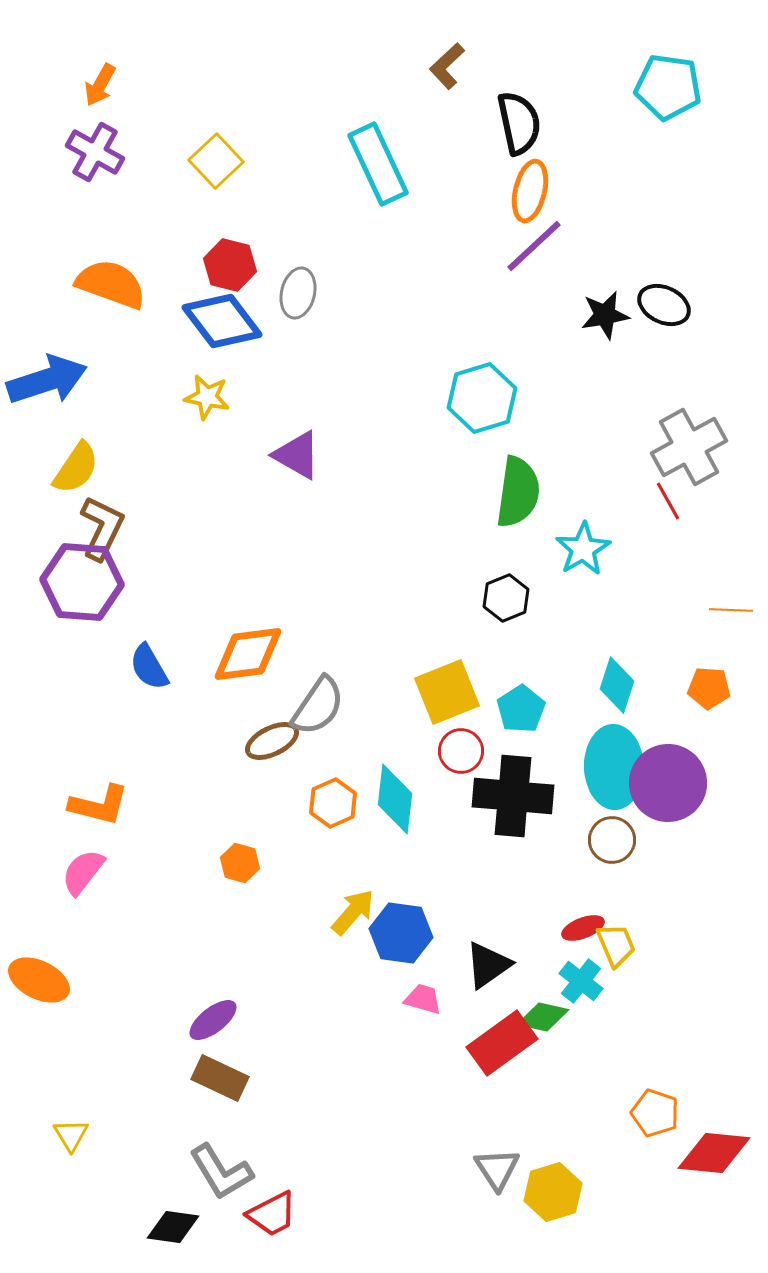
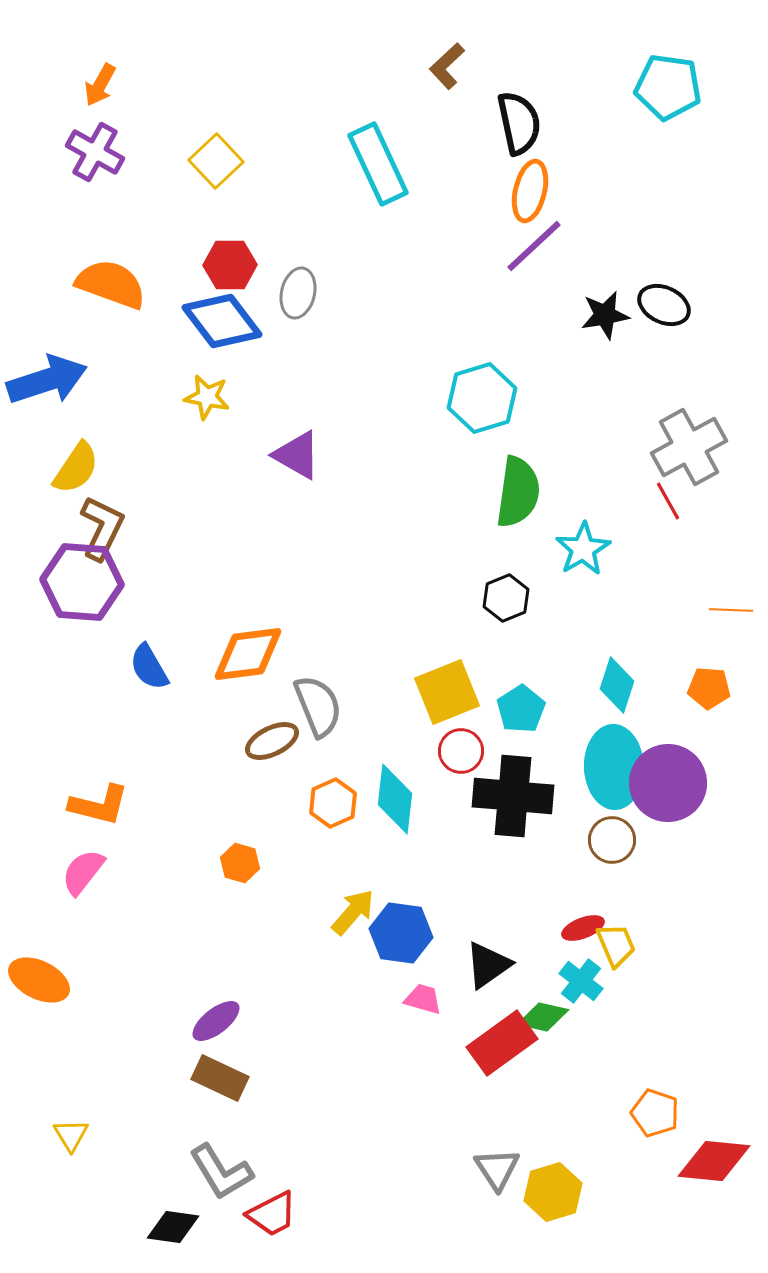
red hexagon at (230, 265): rotated 15 degrees counterclockwise
gray semicircle at (318, 706): rotated 56 degrees counterclockwise
purple ellipse at (213, 1020): moved 3 px right, 1 px down
red diamond at (714, 1153): moved 8 px down
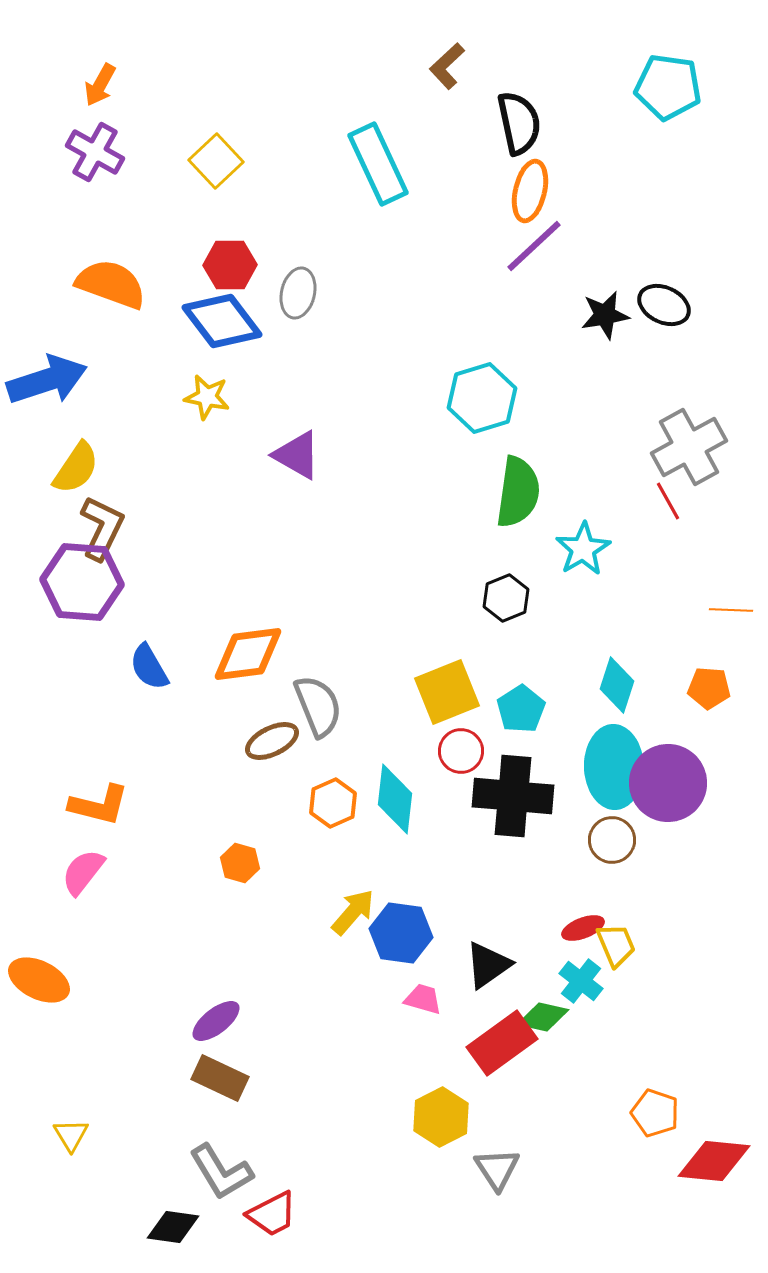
yellow hexagon at (553, 1192): moved 112 px left, 75 px up; rotated 10 degrees counterclockwise
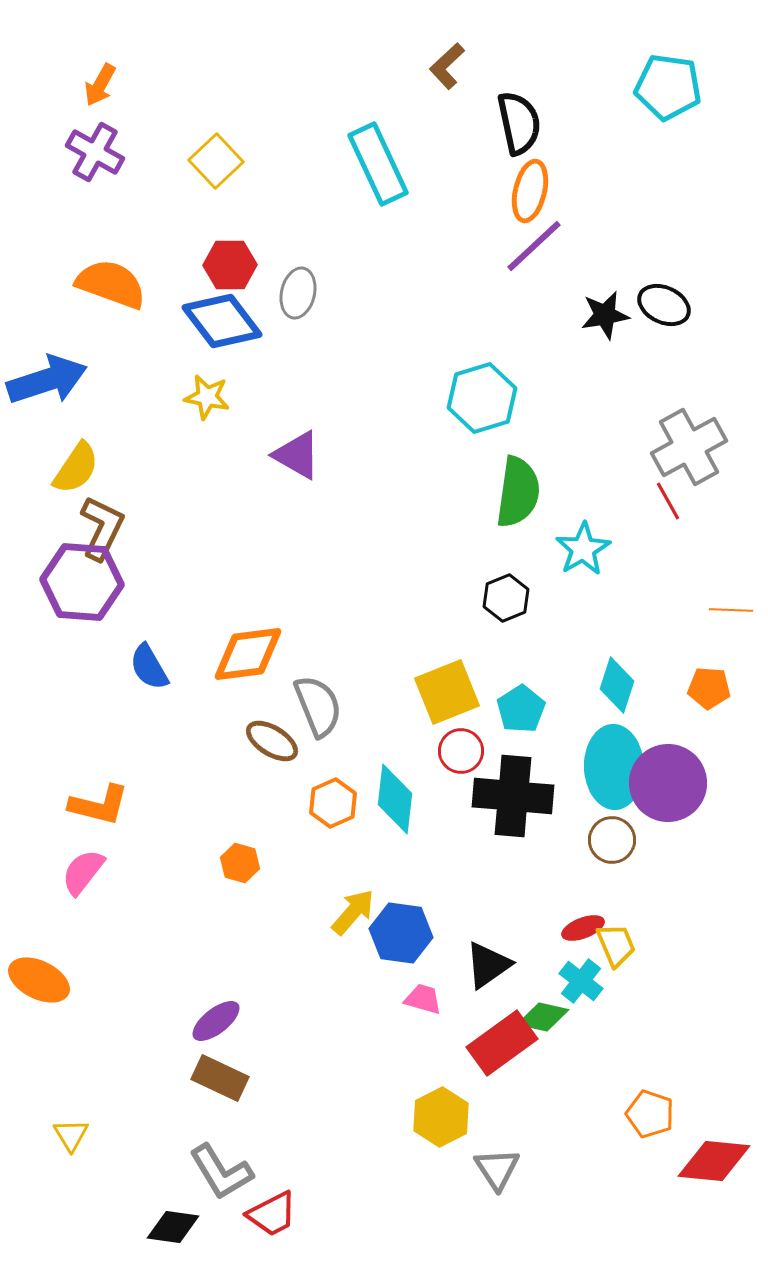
brown ellipse at (272, 741): rotated 58 degrees clockwise
orange pentagon at (655, 1113): moved 5 px left, 1 px down
